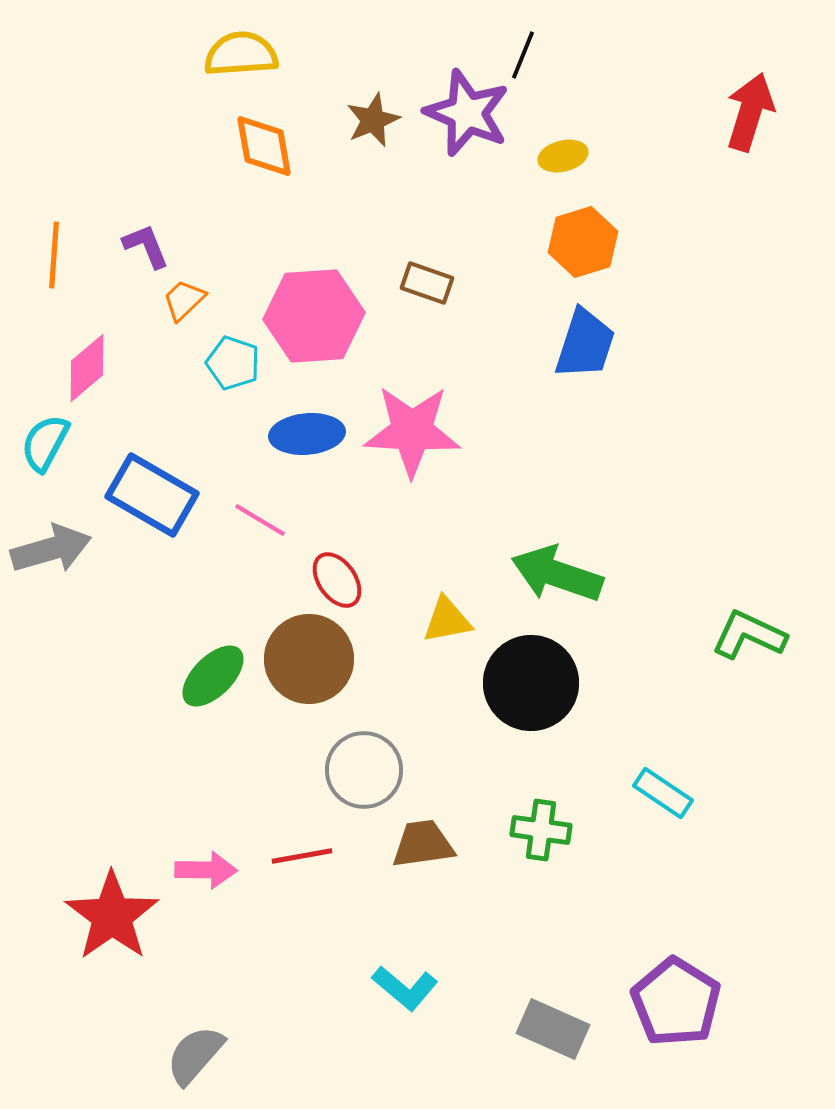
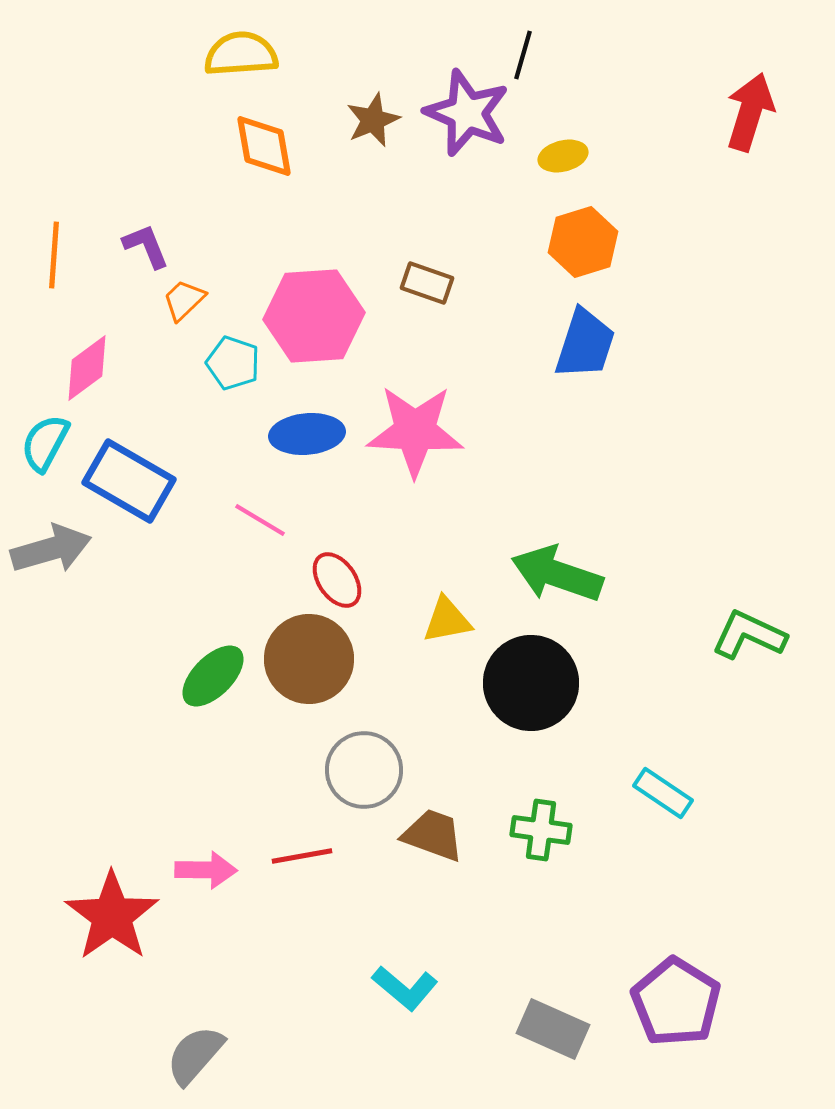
black line: rotated 6 degrees counterclockwise
pink diamond: rotated 4 degrees clockwise
pink star: moved 3 px right
blue rectangle: moved 23 px left, 14 px up
brown trapezoid: moved 10 px right, 9 px up; rotated 28 degrees clockwise
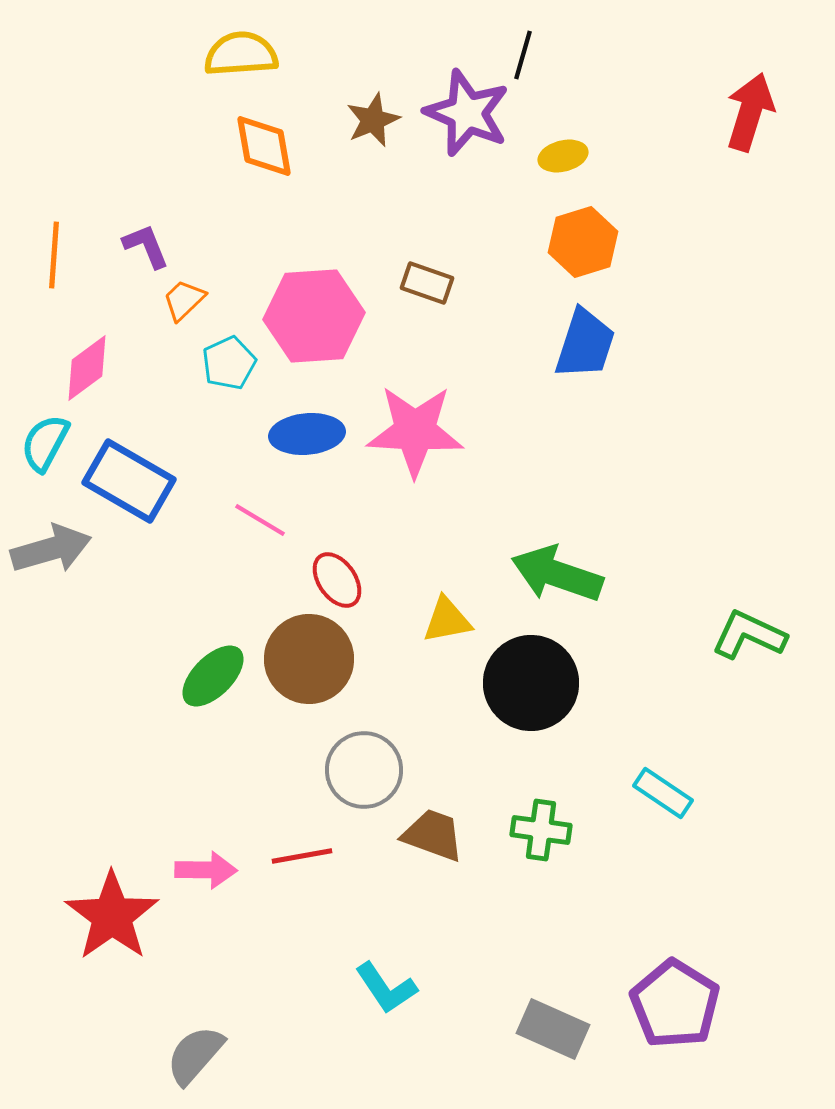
cyan pentagon: moved 4 px left; rotated 28 degrees clockwise
cyan L-shape: moved 19 px left; rotated 16 degrees clockwise
purple pentagon: moved 1 px left, 2 px down
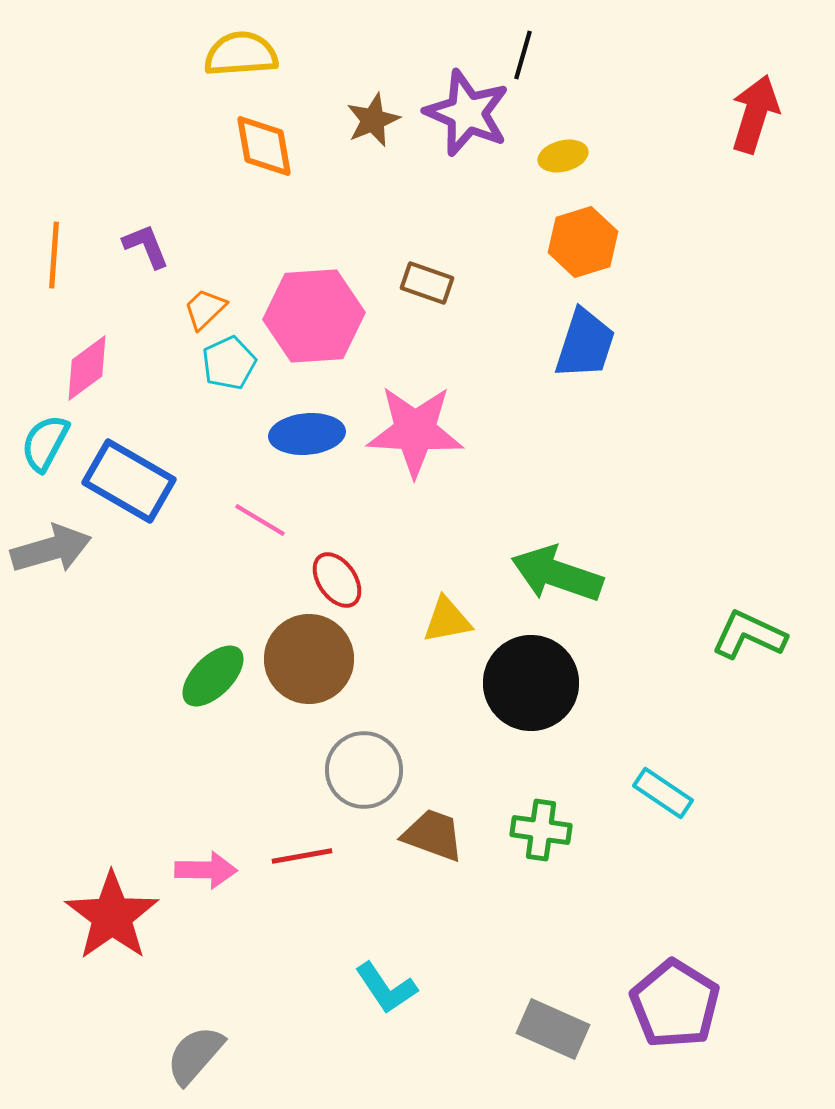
red arrow: moved 5 px right, 2 px down
orange trapezoid: moved 21 px right, 9 px down
